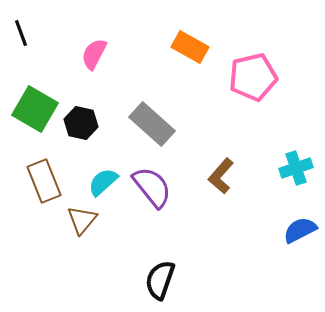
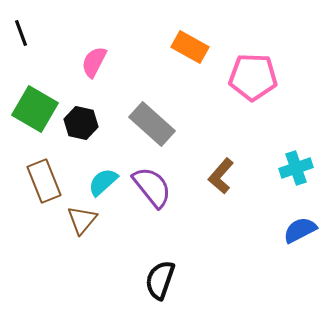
pink semicircle: moved 8 px down
pink pentagon: rotated 15 degrees clockwise
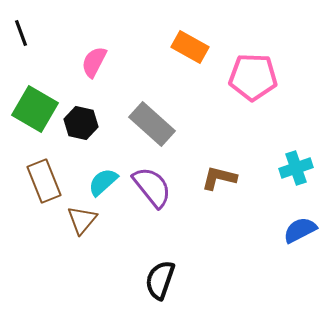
brown L-shape: moved 2 px left, 2 px down; rotated 63 degrees clockwise
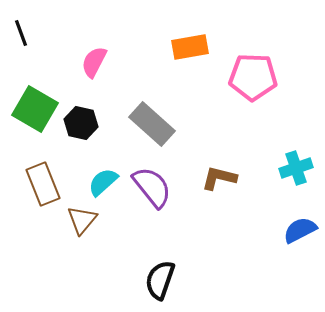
orange rectangle: rotated 39 degrees counterclockwise
brown rectangle: moved 1 px left, 3 px down
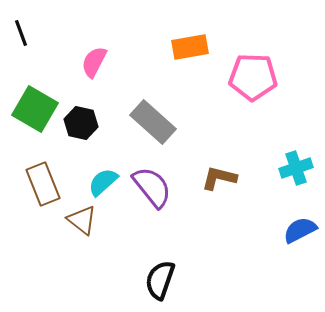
gray rectangle: moved 1 px right, 2 px up
brown triangle: rotated 32 degrees counterclockwise
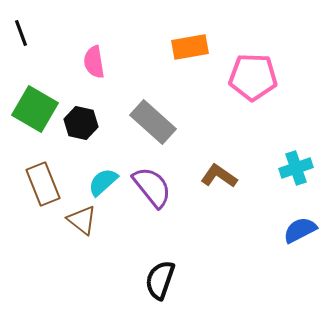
pink semicircle: rotated 36 degrees counterclockwise
brown L-shape: moved 2 px up; rotated 21 degrees clockwise
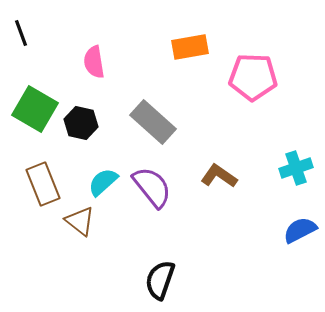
brown triangle: moved 2 px left, 1 px down
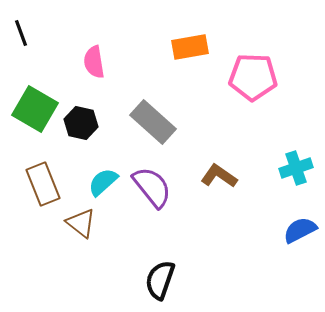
brown triangle: moved 1 px right, 2 px down
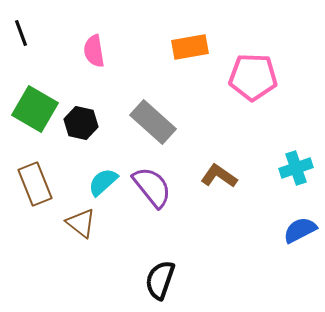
pink semicircle: moved 11 px up
brown rectangle: moved 8 px left
